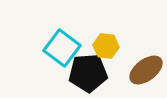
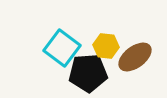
brown ellipse: moved 11 px left, 13 px up
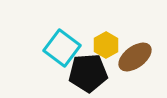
yellow hexagon: moved 1 px up; rotated 25 degrees clockwise
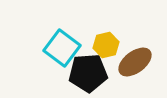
yellow hexagon: rotated 15 degrees clockwise
brown ellipse: moved 5 px down
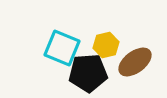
cyan square: rotated 15 degrees counterclockwise
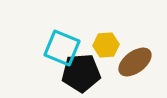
yellow hexagon: rotated 10 degrees clockwise
black pentagon: moved 7 px left
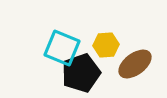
brown ellipse: moved 2 px down
black pentagon: rotated 15 degrees counterclockwise
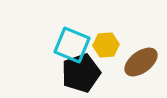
cyan square: moved 10 px right, 3 px up
brown ellipse: moved 6 px right, 2 px up
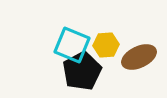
brown ellipse: moved 2 px left, 5 px up; rotated 12 degrees clockwise
black pentagon: moved 1 px right, 2 px up; rotated 9 degrees counterclockwise
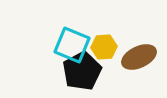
yellow hexagon: moved 2 px left, 2 px down
